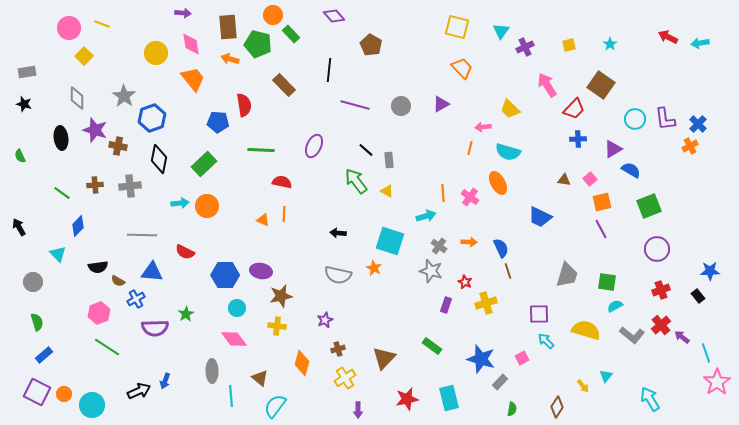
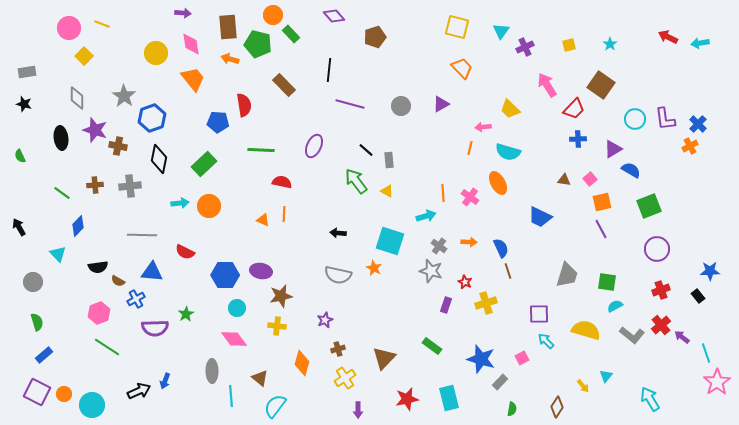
brown pentagon at (371, 45): moved 4 px right, 8 px up; rotated 25 degrees clockwise
purple line at (355, 105): moved 5 px left, 1 px up
orange circle at (207, 206): moved 2 px right
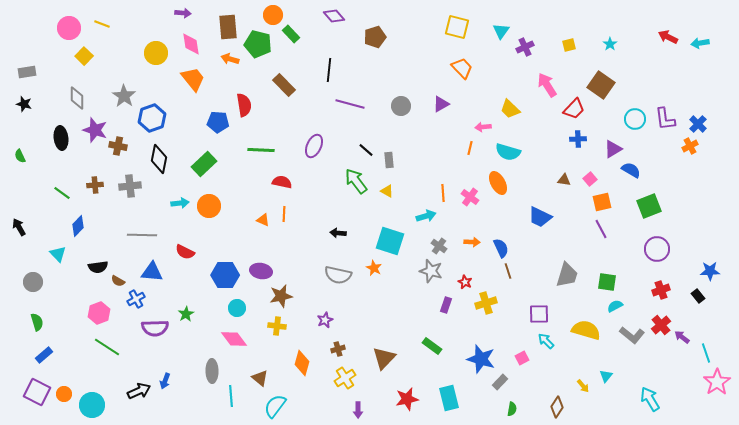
orange arrow at (469, 242): moved 3 px right
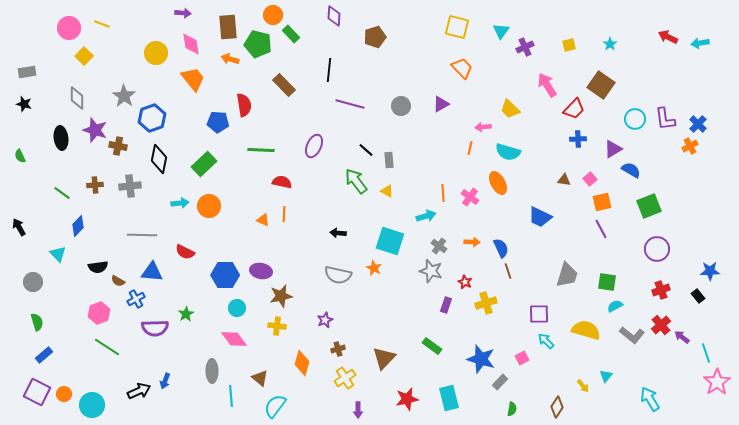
purple diamond at (334, 16): rotated 45 degrees clockwise
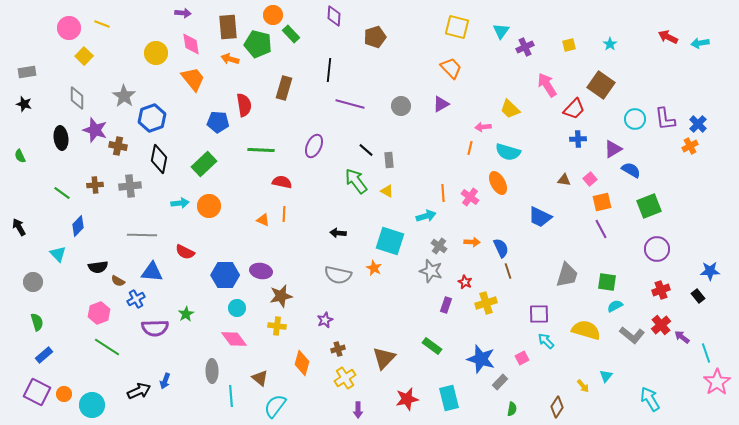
orange trapezoid at (462, 68): moved 11 px left
brown rectangle at (284, 85): moved 3 px down; rotated 60 degrees clockwise
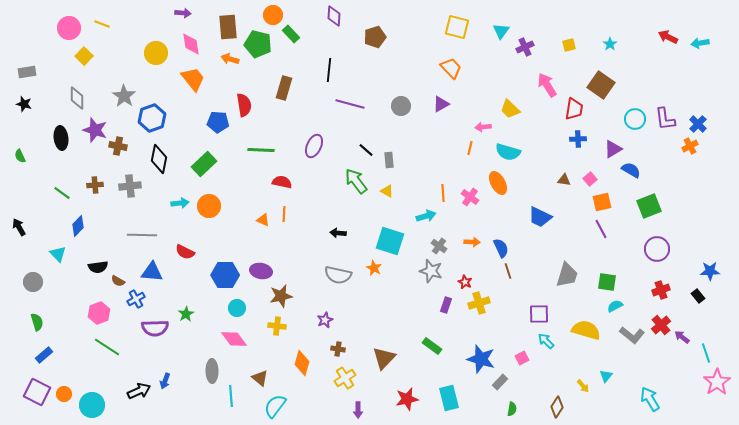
red trapezoid at (574, 109): rotated 35 degrees counterclockwise
yellow cross at (486, 303): moved 7 px left
brown cross at (338, 349): rotated 24 degrees clockwise
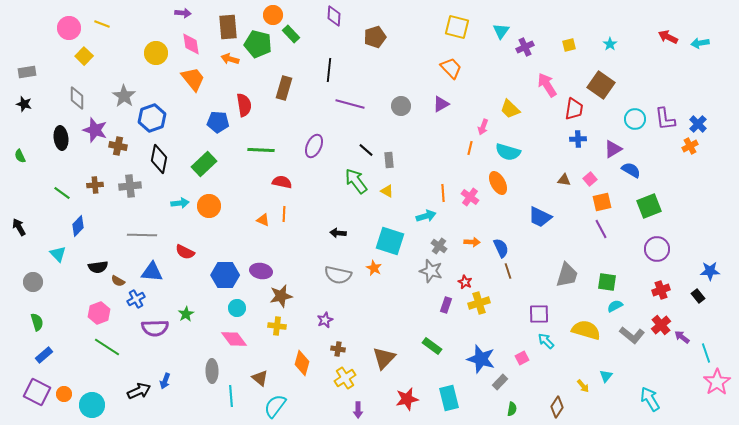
pink arrow at (483, 127): rotated 63 degrees counterclockwise
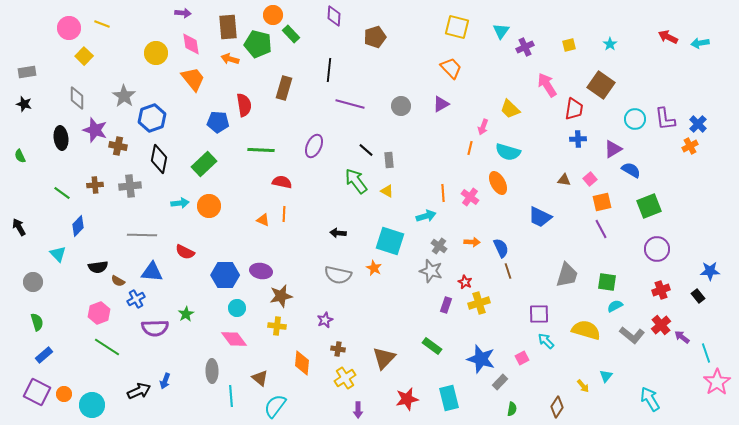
orange diamond at (302, 363): rotated 10 degrees counterclockwise
